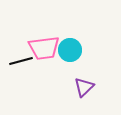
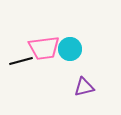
cyan circle: moved 1 px up
purple triangle: rotated 30 degrees clockwise
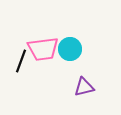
pink trapezoid: moved 1 px left, 1 px down
black line: rotated 55 degrees counterclockwise
